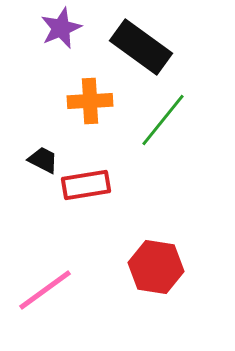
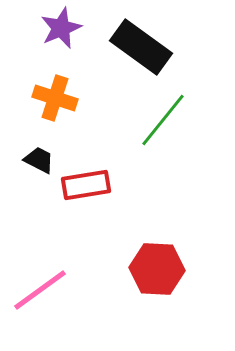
orange cross: moved 35 px left, 3 px up; rotated 21 degrees clockwise
black trapezoid: moved 4 px left
red hexagon: moved 1 px right, 2 px down; rotated 6 degrees counterclockwise
pink line: moved 5 px left
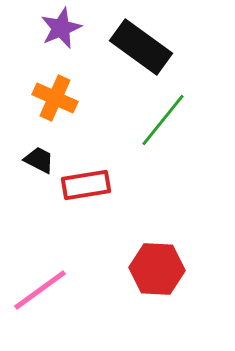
orange cross: rotated 6 degrees clockwise
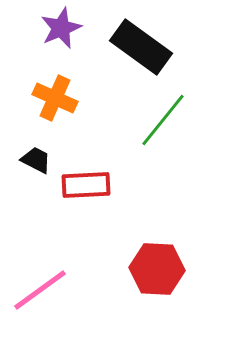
black trapezoid: moved 3 px left
red rectangle: rotated 6 degrees clockwise
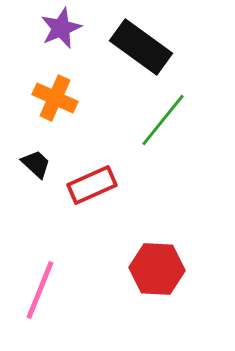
black trapezoid: moved 4 px down; rotated 16 degrees clockwise
red rectangle: moved 6 px right; rotated 21 degrees counterclockwise
pink line: rotated 32 degrees counterclockwise
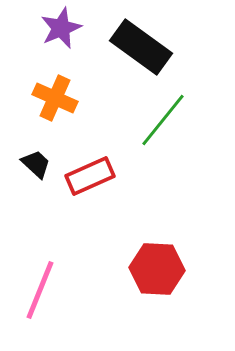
red rectangle: moved 2 px left, 9 px up
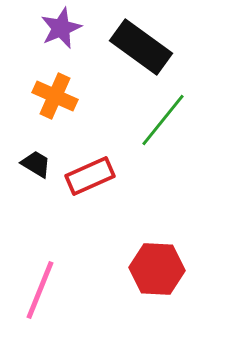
orange cross: moved 2 px up
black trapezoid: rotated 12 degrees counterclockwise
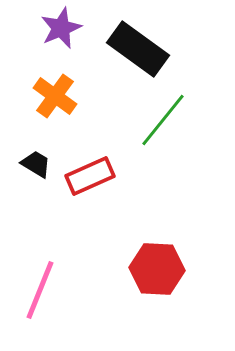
black rectangle: moved 3 px left, 2 px down
orange cross: rotated 12 degrees clockwise
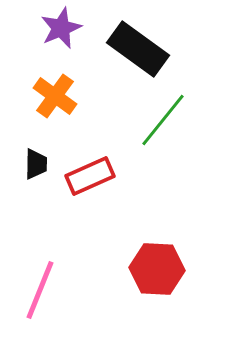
black trapezoid: rotated 60 degrees clockwise
